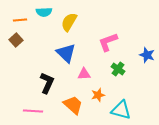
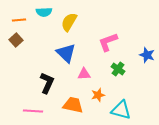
orange line: moved 1 px left
orange trapezoid: rotated 30 degrees counterclockwise
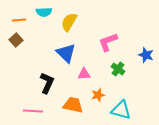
blue star: moved 1 px left
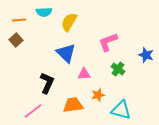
orange trapezoid: rotated 20 degrees counterclockwise
pink line: rotated 42 degrees counterclockwise
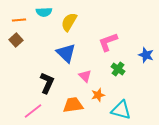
pink triangle: moved 1 px right, 2 px down; rotated 48 degrees clockwise
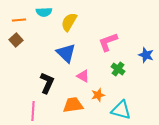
pink triangle: moved 2 px left; rotated 16 degrees counterclockwise
pink line: rotated 48 degrees counterclockwise
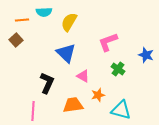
orange line: moved 3 px right
